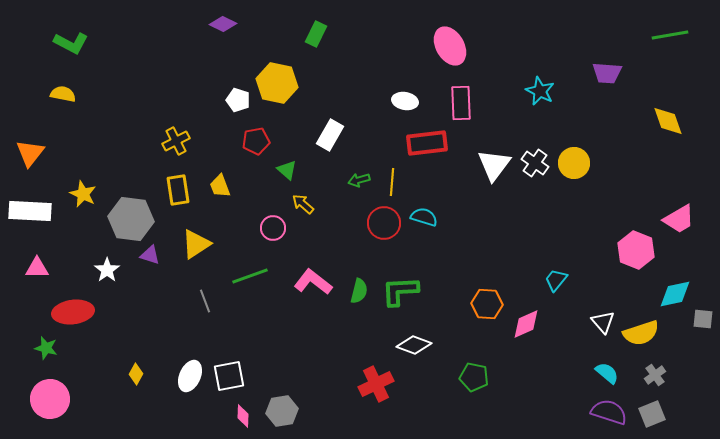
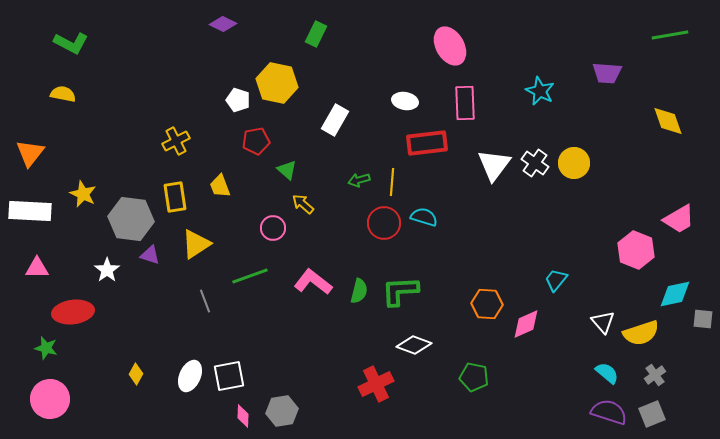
pink rectangle at (461, 103): moved 4 px right
white rectangle at (330, 135): moved 5 px right, 15 px up
yellow rectangle at (178, 190): moved 3 px left, 7 px down
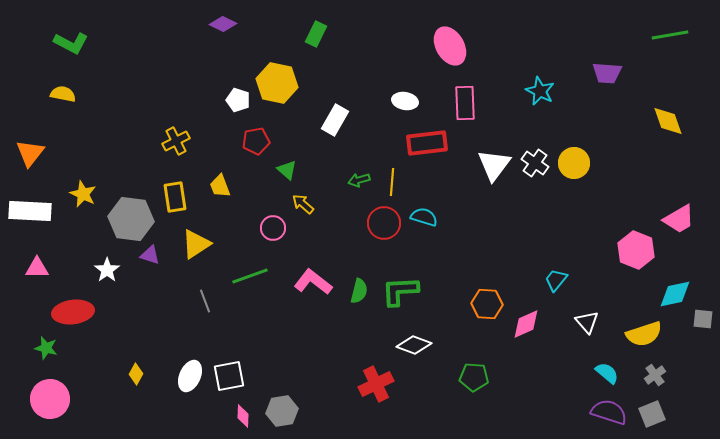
white triangle at (603, 322): moved 16 px left
yellow semicircle at (641, 333): moved 3 px right, 1 px down
green pentagon at (474, 377): rotated 8 degrees counterclockwise
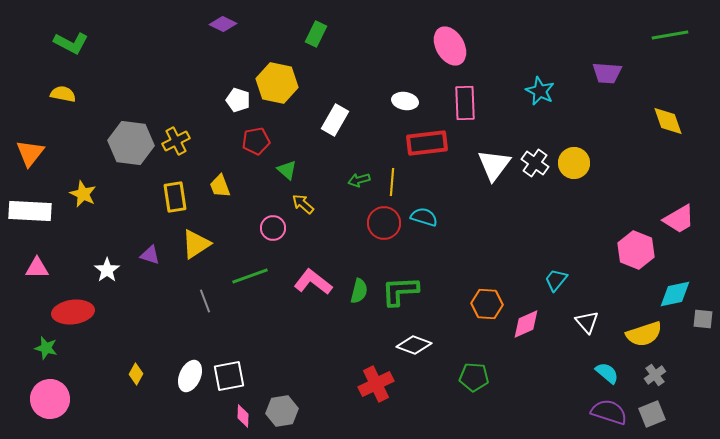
gray hexagon at (131, 219): moved 76 px up
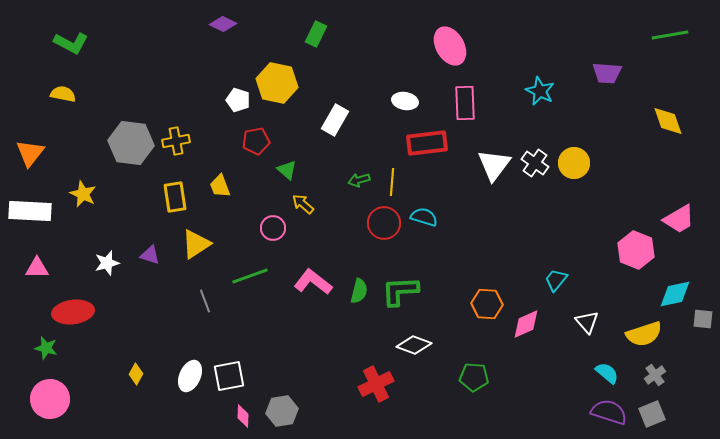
yellow cross at (176, 141): rotated 16 degrees clockwise
white star at (107, 270): moved 7 px up; rotated 20 degrees clockwise
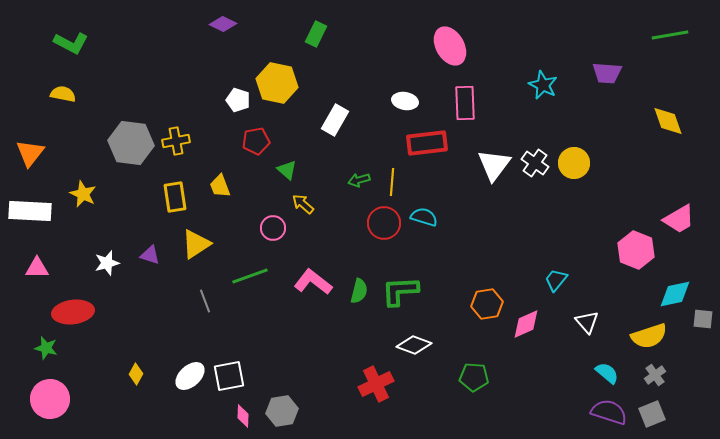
cyan star at (540, 91): moved 3 px right, 6 px up
orange hexagon at (487, 304): rotated 12 degrees counterclockwise
yellow semicircle at (644, 334): moved 5 px right, 2 px down
white ellipse at (190, 376): rotated 24 degrees clockwise
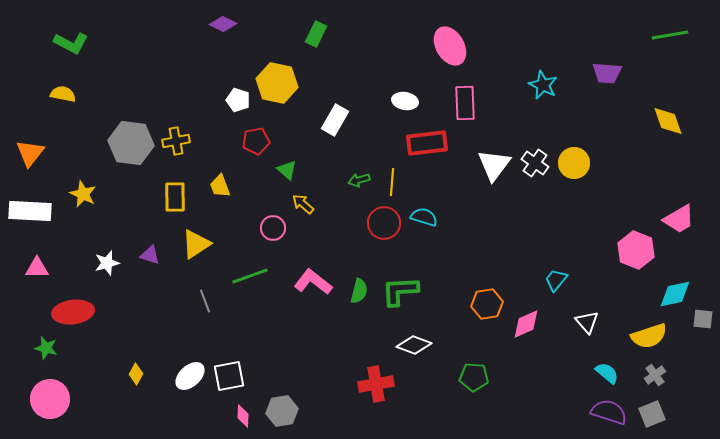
yellow rectangle at (175, 197): rotated 8 degrees clockwise
red cross at (376, 384): rotated 16 degrees clockwise
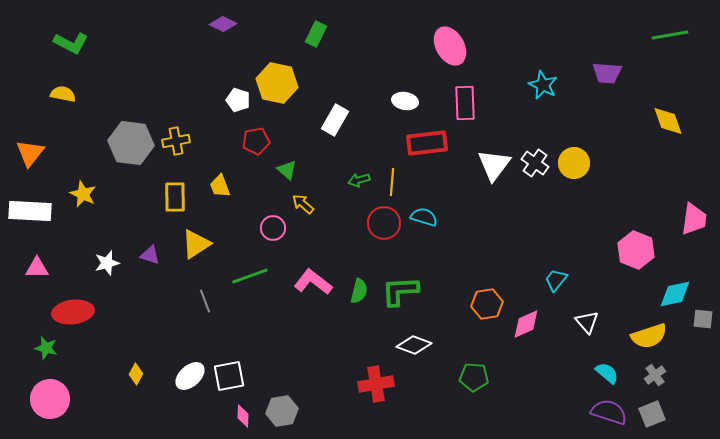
pink trapezoid at (679, 219): moved 15 px right; rotated 52 degrees counterclockwise
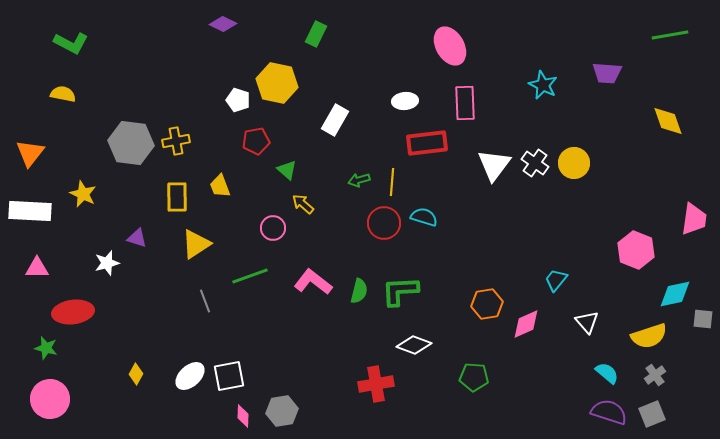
white ellipse at (405, 101): rotated 15 degrees counterclockwise
yellow rectangle at (175, 197): moved 2 px right
purple triangle at (150, 255): moved 13 px left, 17 px up
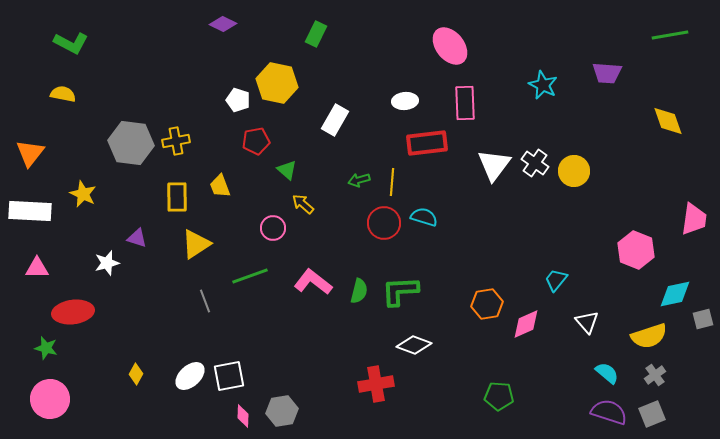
pink ellipse at (450, 46): rotated 9 degrees counterclockwise
yellow circle at (574, 163): moved 8 px down
gray square at (703, 319): rotated 20 degrees counterclockwise
green pentagon at (474, 377): moved 25 px right, 19 px down
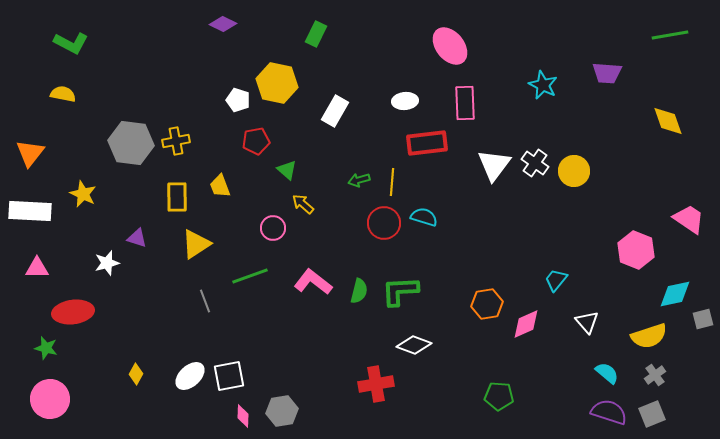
white rectangle at (335, 120): moved 9 px up
pink trapezoid at (694, 219): moved 5 px left; rotated 64 degrees counterclockwise
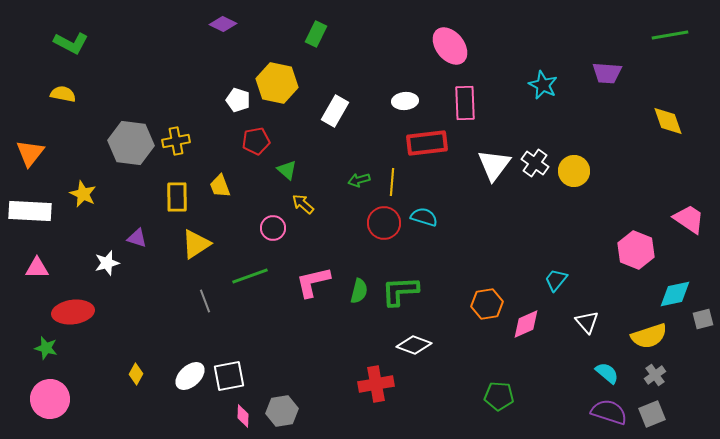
pink L-shape at (313, 282): rotated 51 degrees counterclockwise
